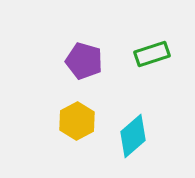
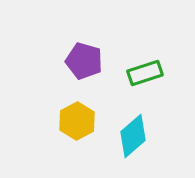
green rectangle: moved 7 px left, 19 px down
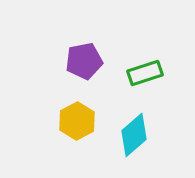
purple pentagon: rotated 27 degrees counterclockwise
cyan diamond: moved 1 px right, 1 px up
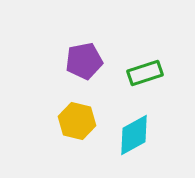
yellow hexagon: rotated 18 degrees counterclockwise
cyan diamond: rotated 12 degrees clockwise
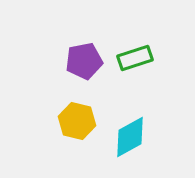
green rectangle: moved 10 px left, 15 px up
cyan diamond: moved 4 px left, 2 px down
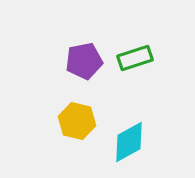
cyan diamond: moved 1 px left, 5 px down
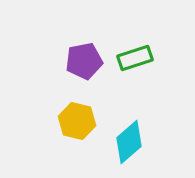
cyan diamond: rotated 12 degrees counterclockwise
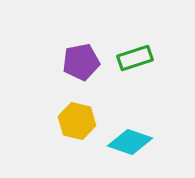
purple pentagon: moved 3 px left, 1 px down
cyan diamond: moved 1 px right; rotated 60 degrees clockwise
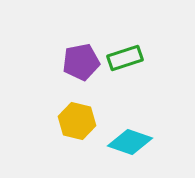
green rectangle: moved 10 px left
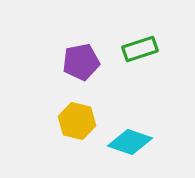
green rectangle: moved 15 px right, 9 px up
